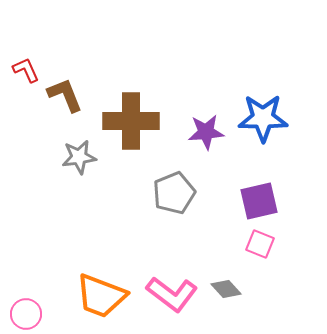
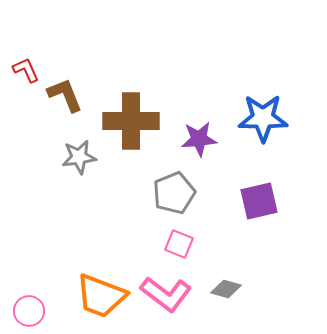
purple star: moved 7 px left, 7 px down
pink square: moved 81 px left
gray diamond: rotated 32 degrees counterclockwise
pink L-shape: moved 6 px left
pink circle: moved 3 px right, 3 px up
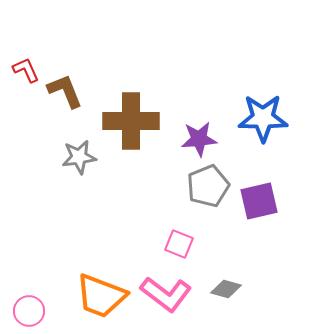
brown L-shape: moved 4 px up
gray pentagon: moved 34 px right, 7 px up
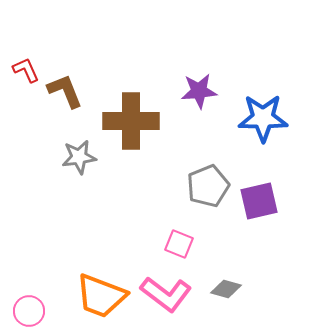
purple star: moved 48 px up
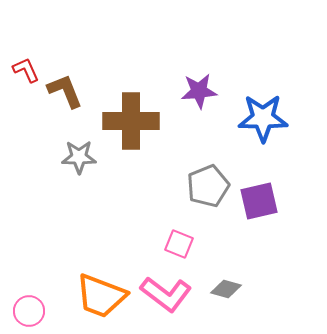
gray star: rotated 8 degrees clockwise
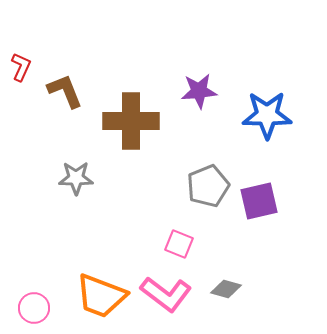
red L-shape: moved 5 px left, 3 px up; rotated 48 degrees clockwise
blue star: moved 4 px right, 3 px up
gray star: moved 3 px left, 21 px down
pink circle: moved 5 px right, 3 px up
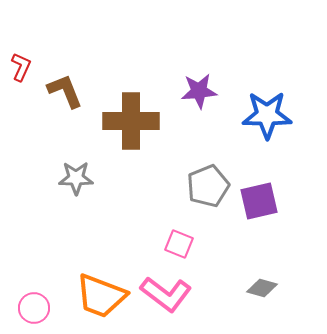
gray diamond: moved 36 px right, 1 px up
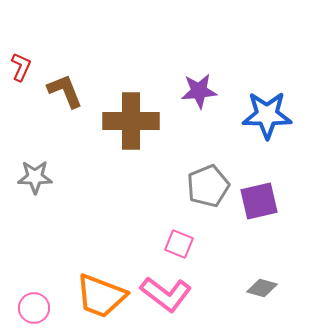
gray star: moved 41 px left, 1 px up
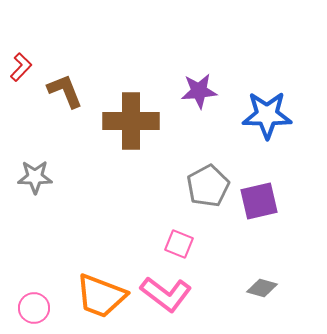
red L-shape: rotated 20 degrees clockwise
gray pentagon: rotated 6 degrees counterclockwise
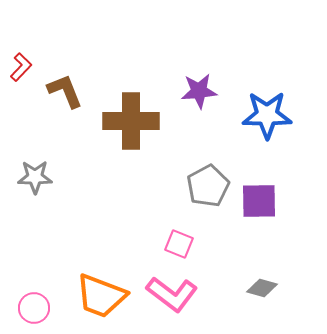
purple square: rotated 12 degrees clockwise
pink L-shape: moved 6 px right
